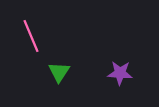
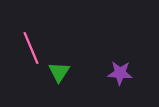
pink line: moved 12 px down
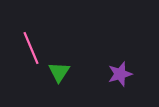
purple star: moved 1 px down; rotated 20 degrees counterclockwise
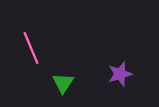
green triangle: moved 4 px right, 11 px down
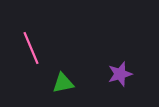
green triangle: rotated 45 degrees clockwise
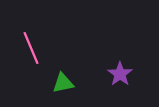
purple star: rotated 20 degrees counterclockwise
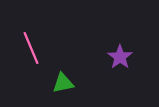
purple star: moved 17 px up
